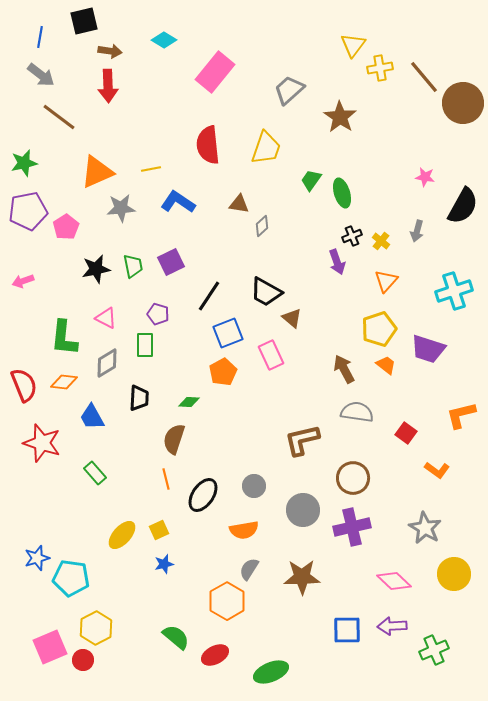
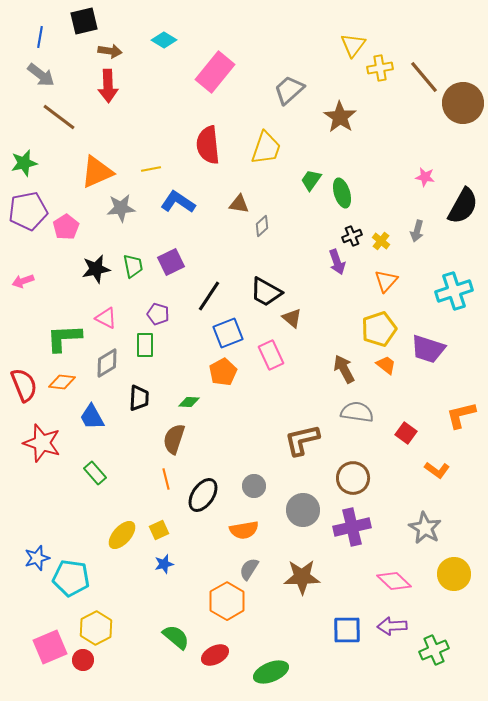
green L-shape at (64, 338): rotated 81 degrees clockwise
orange diamond at (64, 382): moved 2 px left
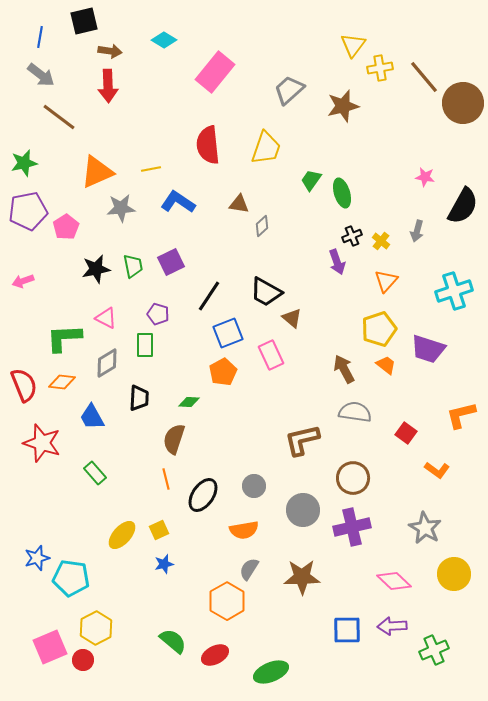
brown star at (340, 117): moved 3 px right, 11 px up; rotated 24 degrees clockwise
gray semicircle at (357, 412): moved 2 px left
green semicircle at (176, 637): moved 3 px left, 4 px down
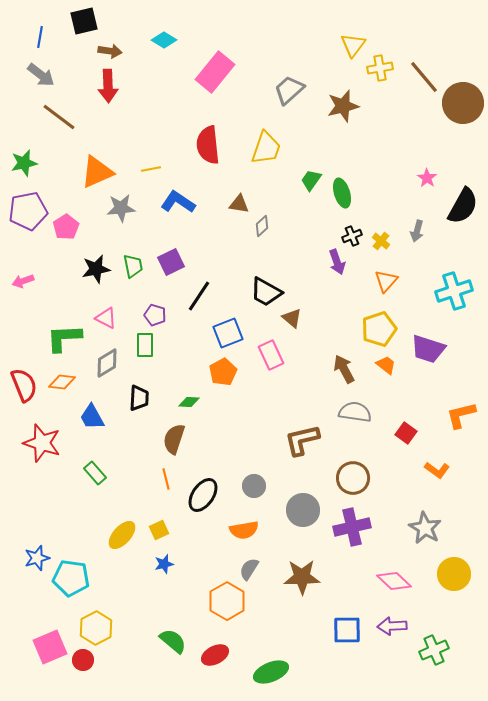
pink star at (425, 177): moved 2 px right, 1 px down; rotated 24 degrees clockwise
black line at (209, 296): moved 10 px left
purple pentagon at (158, 314): moved 3 px left, 1 px down
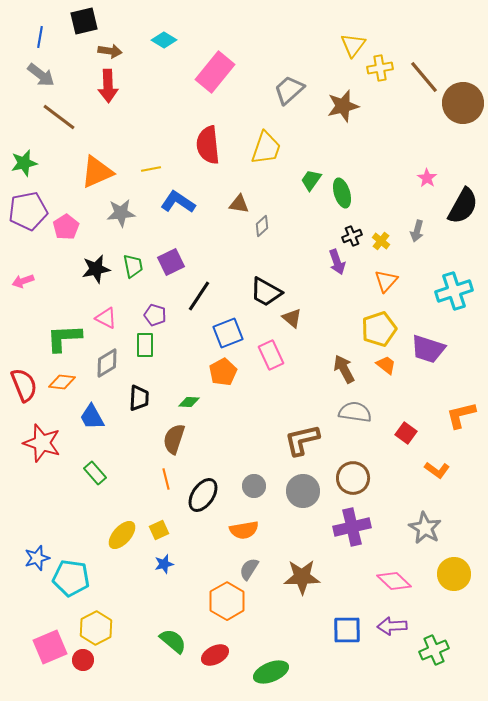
gray star at (121, 208): moved 5 px down
gray circle at (303, 510): moved 19 px up
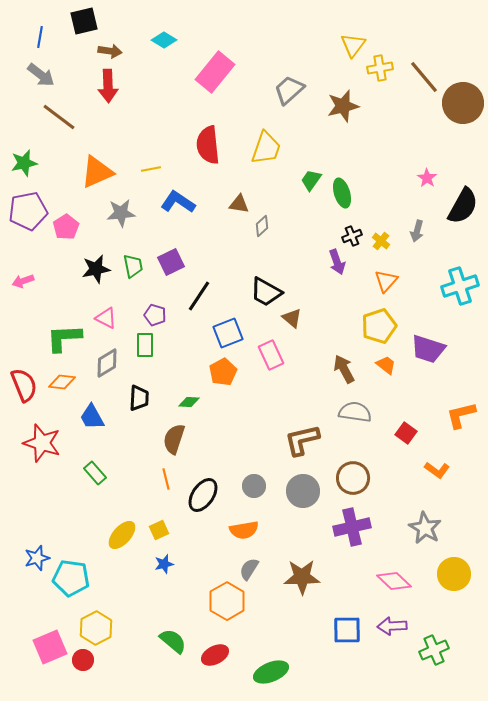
cyan cross at (454, 291): moved 6 px right, 5 px up
yellow pentagon at (379, 329): moved 3 px up
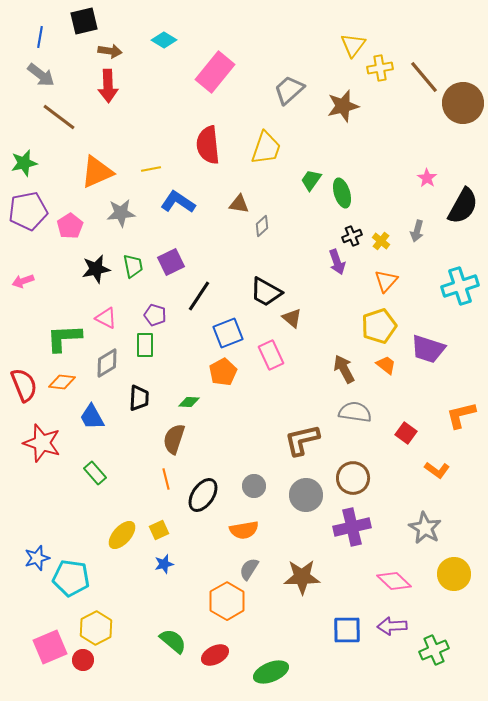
pink pentagon at (66, 227): moved 4 px right, 1 px up
gray circle at (303, 491): moved 3 px right, 4 px down
